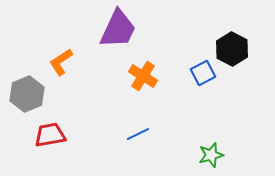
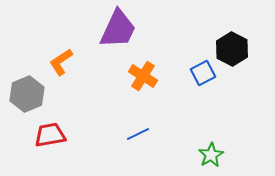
green star: rotated 15 degrees counterclockwise
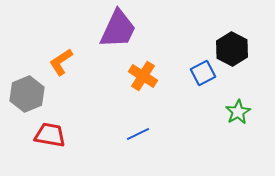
red trapezoid: rotated 20 degrees clockwise
green star: moved 27 px right, 43 px up
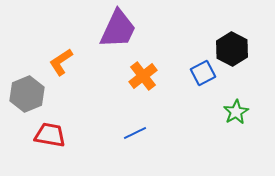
orange cross: rotated 20 degrees clockwise
green star: moved 2 px left
blue line: moved 3 px left, 1 px up
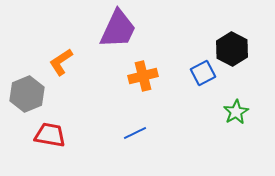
orange cross: rotated 24 degrees clockwise
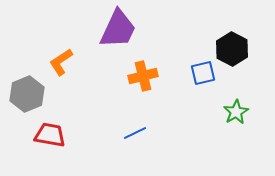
blue square: rotated 15 degrees clockwise
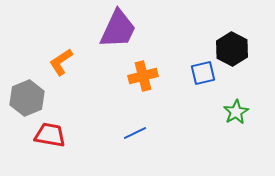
gray hexagon: moved 4 px down
